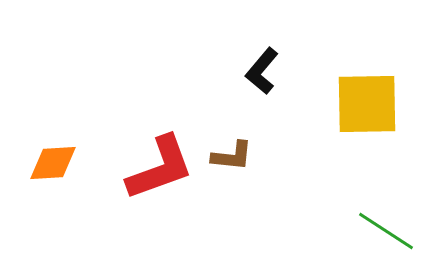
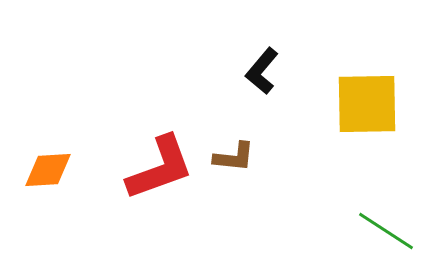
brown L-shape: moved 2 px right, 1 px down
orange diamond: moved 5 px left, 7 px down
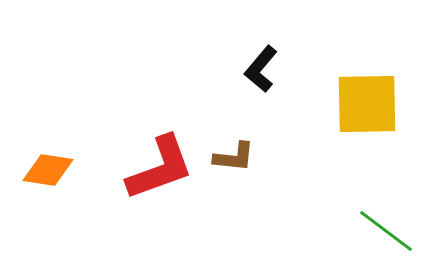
black L-shape: moved 1 px left, 2 px up
orange diamond: rotated 12 degrees clockwise
green line: rotated 4 degrees clockwise
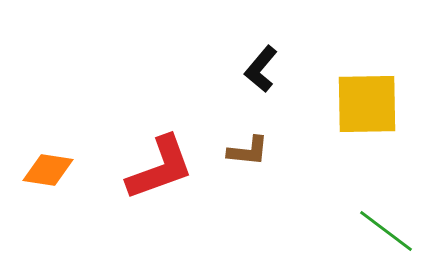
brown L-shape: moved 14 px right, 6 px up
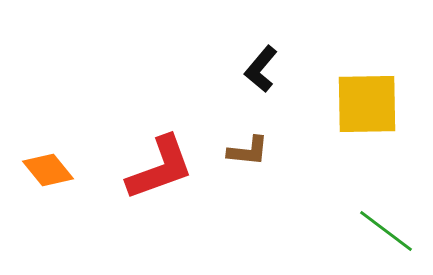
orange diamond: rotated 42 degrees clockwise
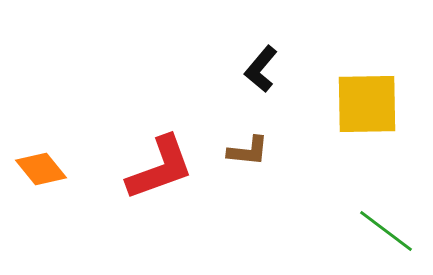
orange diamond: moved 7 px left, 1 px up
